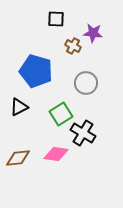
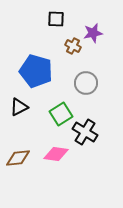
purple star: rotated 18 degrees counterclockwise
black cross: moved 2 px right, 1 px up
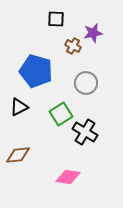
pink diamond: moved 12 px right, 23 px down
brown diamond: moved 3 px up
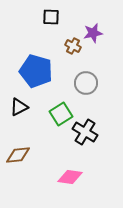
black square: moved 5 px left, 2 px up
pink diamond: moved 2 px right
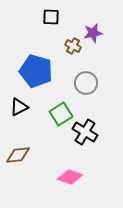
pink diamond: rotated 10 degrees clockwise
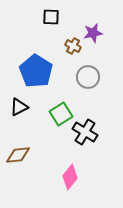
blue pentagon: rotated 16 degrees clockwise
gray circle: moved 2 px right, 6 px up
pink diamond: rotated 70 degrees counterclockwise
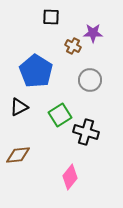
purple star: rotated 12 degrees clockwise
gray circle: moved 2 px right, 3 px down
green square: moved 1 px left, 1 px down
black cross: moved 1 px right; rotated 15 degrees counterclockwise
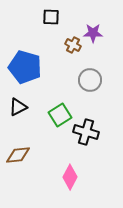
brown cross: moved 1 px up
blue pentagon: moved 11 px left, 4 px up; rotated 16 degrees counterclockwise
black triangle: moved 1 px left
pink diamond: rotated 10 degrees counterclockwise
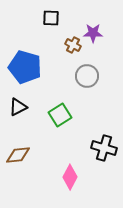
black square: moved 1 px down
gray circle: moved 3 px left, 4 px up
black cross: moved 18 px right, 16 px down
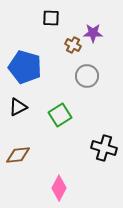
pink diamond: moved 11 px left, 11 px down
